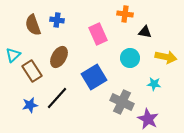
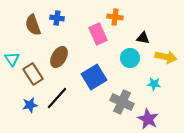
orange cross: moved 10 px left, 3 px down
blue cross: moved 2 px up
black triangle: moved 2 px left, 6 px down
cyan triangle: moved 1 px left, 4 px down; rotated 21 degrees counterclockwise
brown rectangle: moved 1 px right, 3 px down
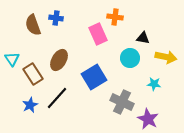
blue cross: moved 1 px left
brown ellipse: moved 3 px down
blue star: rotated 14 degrees counterclockwise
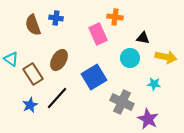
cyan triangle: moved 1 px left; rotated 21 degrees counterclockwise
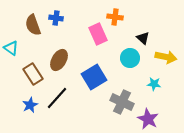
black triangle: rotated 32 degrees clockwise
cyan triangle: moved 11 px up
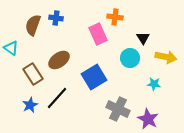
brown semicircle: rotated 40 degrees clockwise
black triangle: rotated 16 degrees clockwise
brown ellipse: rotated 25 degrees clockwise
gray cross: moved 4 px left, 7 px down
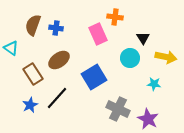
blue cross: moved 10 px down
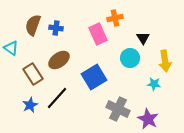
orange cross: moved 1 px down; rotated 21 degrees counterclockwise
yellow arrow: moved 1 px left, 4 px down; rotated 70 degrees clockwise
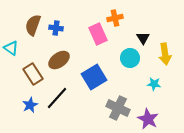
yellow arrow: moved 7 px up
gray cross: moved 1 px up
